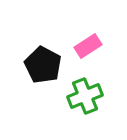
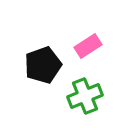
black pentagon: rotated 24 degrees clockwise
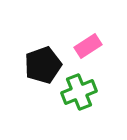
green cross: moved 6 px left, 4 px up
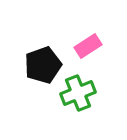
green cross: moved 1 px left, 1 px down
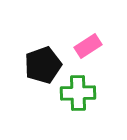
green cross: rotated 20 degrees clockwise
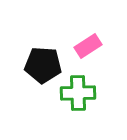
black pentagon: rotated 24 degrees clockwise
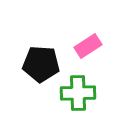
black pentagon: moved 2 px left, 1 px up
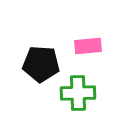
pink rectangle: rotated 28 degrees clockwise
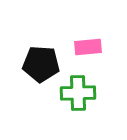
pink rectangle: moved 1 px down
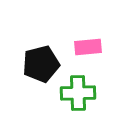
black pentagon: rotated 18 degrees counterclockwise
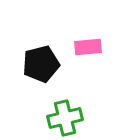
green cross: moved 13 px left, 25 px down; rotated 12 degrees counterclockwise
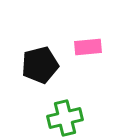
black pentagon: moved 1 px left, 1 px down
